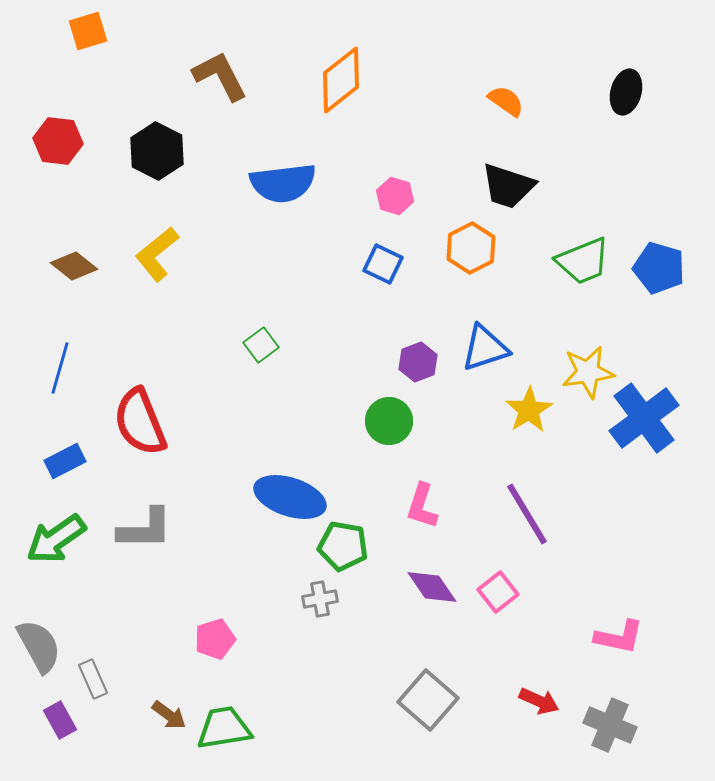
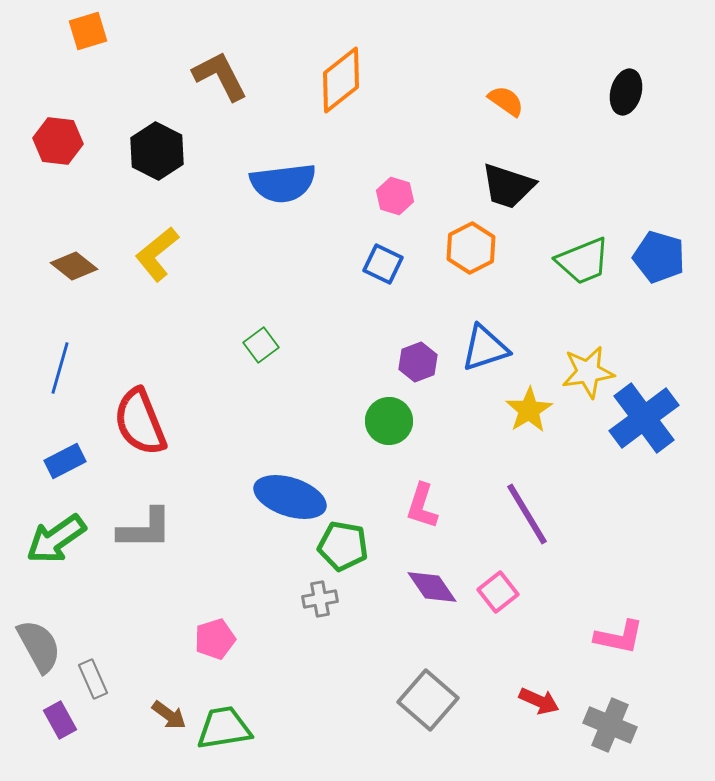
blue pentagon at (659, 268): moved 11 px up
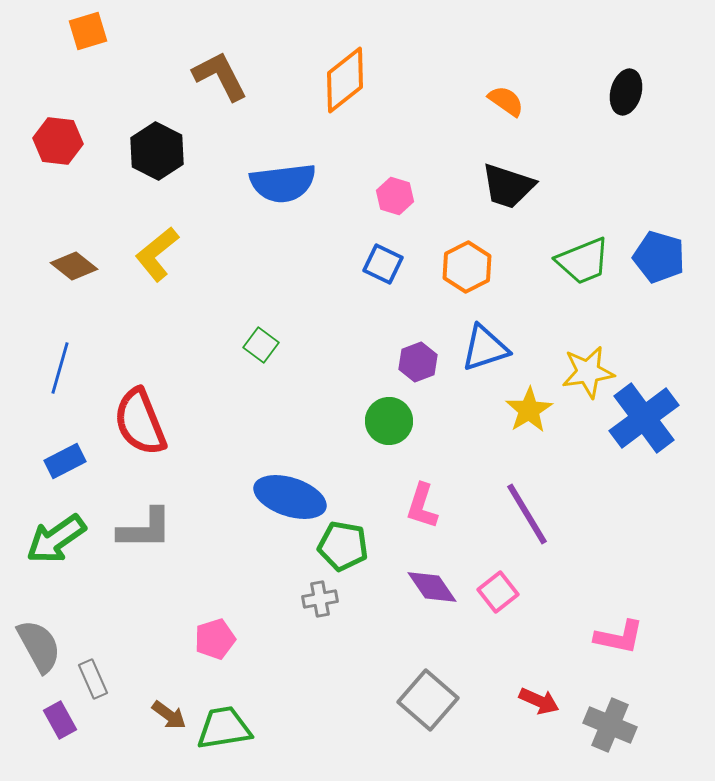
orange diamond at (341, 80): moved 4 px right
orange hexagon at (471, 248): moved 4 px left, 19 px down
green square at (261, 345): rotated 16 degrees counterclockwise
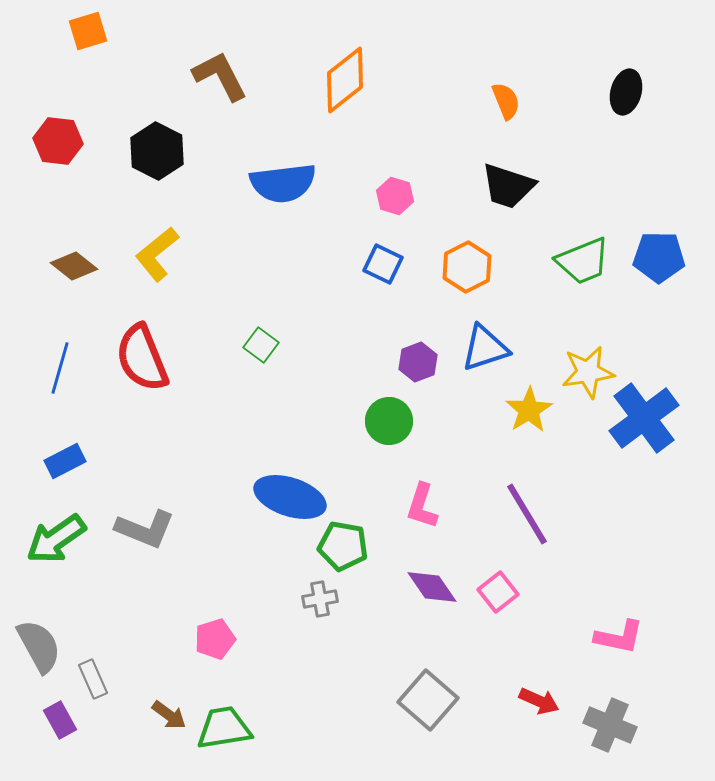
orange semicircle at (506, 101): rotated 33 degrees clockwise
blue pentagon at (659, 257): rotated 15 degrees counterclockwise
red semicircle at (140, 422): moved 2 px right, 64 px up
gray L-shape at (145, 529): rotated 22 degrees clockwise
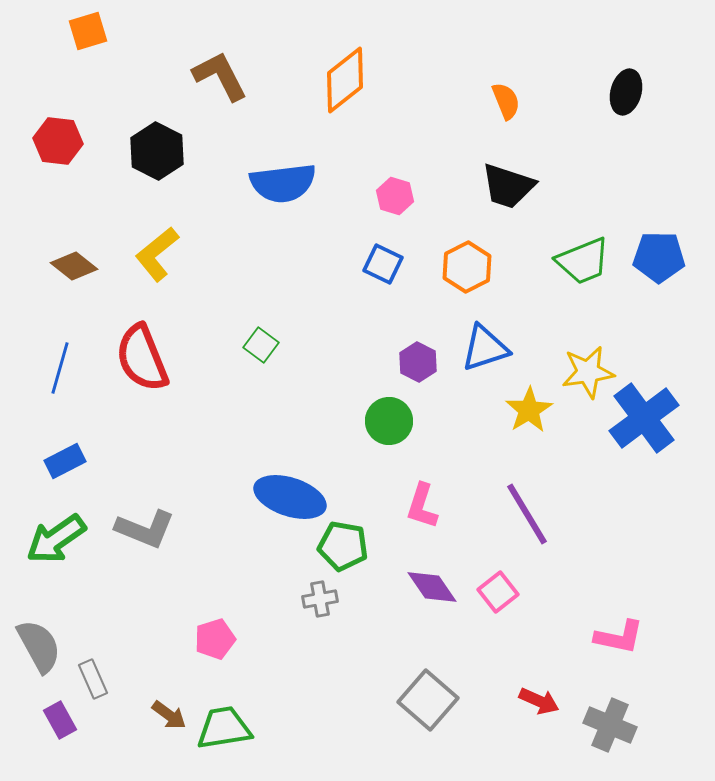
purple hexagon at (418, 362): rotated 12 degrees counterclockwise
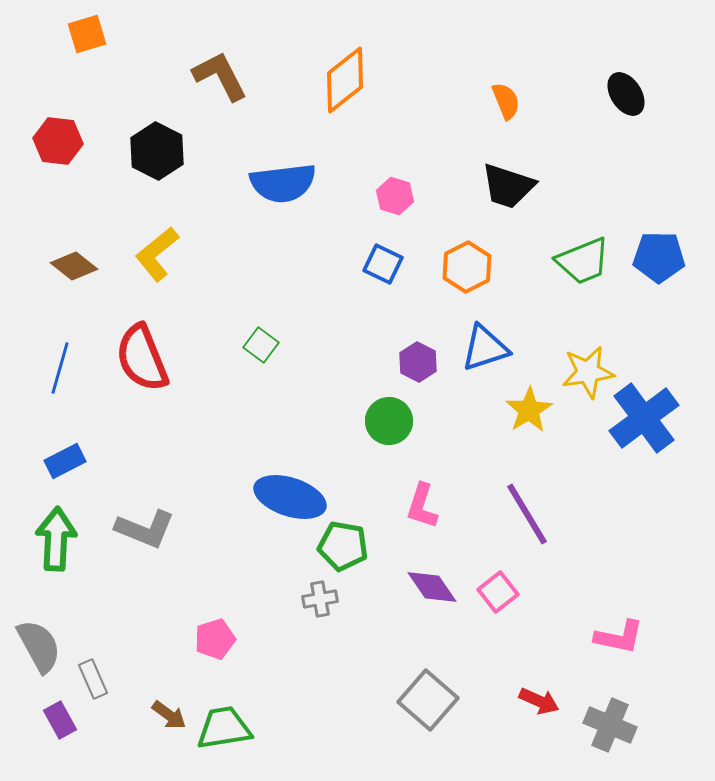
orange square at (88, 31): moved 1 px left, 3 px down
black ellipse at (626, 92): moved 2 px down; rotated 48 degrees counterclockwise
green arrow at (56, 539): rotated 128 degrees clockwise
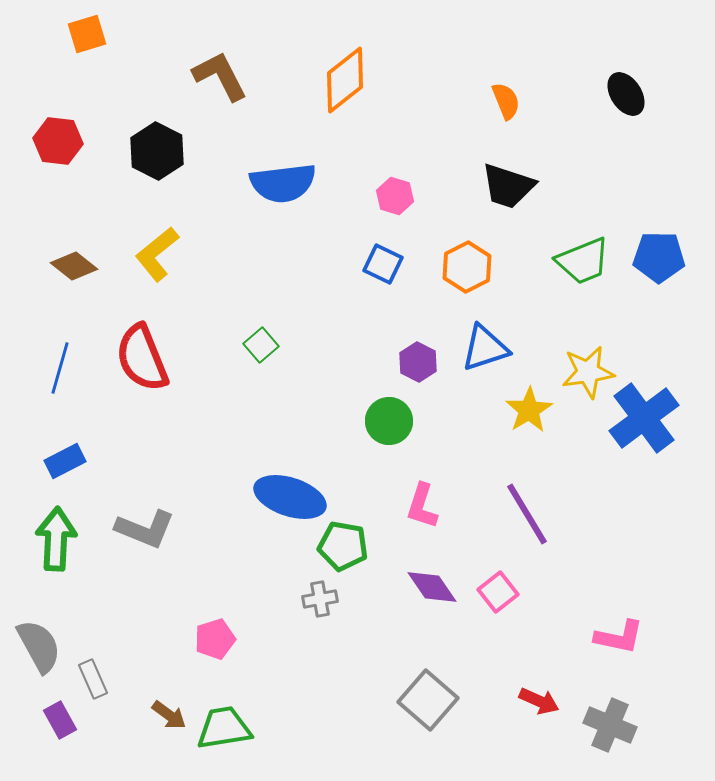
green square at (261, 345): rotated 12 degrees clockwise
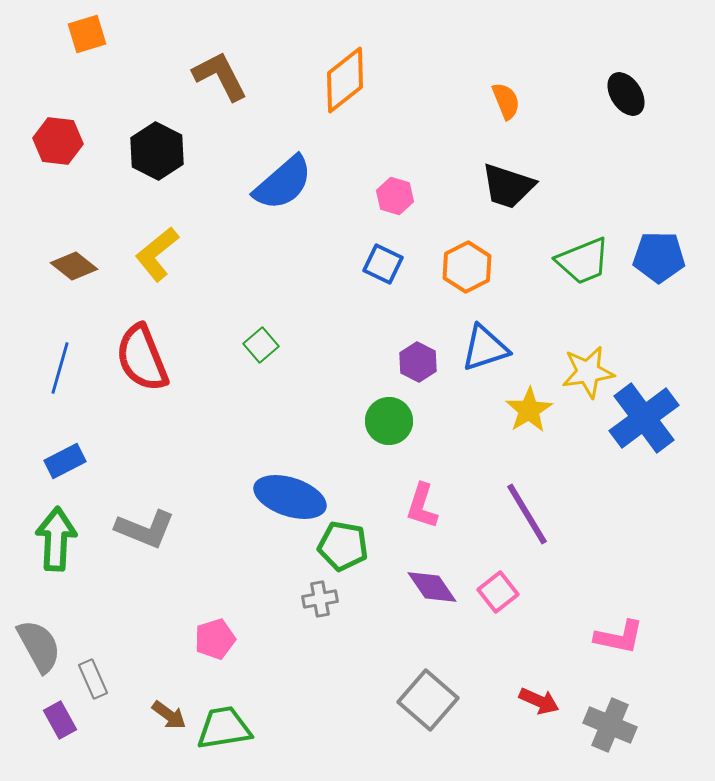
blue semicircle at (283, 183): rotated 34 degrees counterclockwise
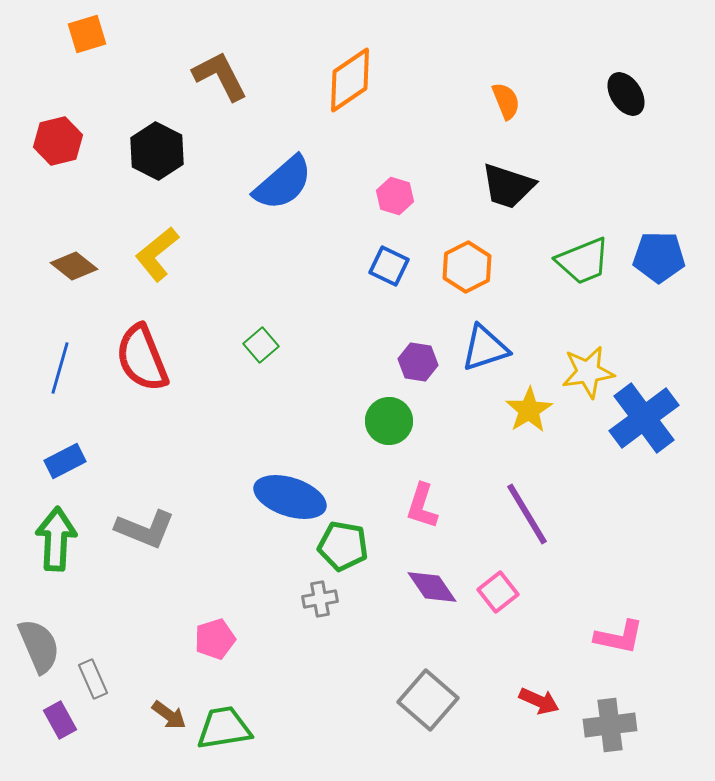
orange diamond at (345, 80): moved 5 px right; rotated 4 degrees clockwise
red hexagon at (58, 141): rotated 21 degrees counterclockwise
blue square at (383, 264): moved 6 px right, 2 px down
purple hexagon at (418, 362): rotated 18 degrees counterclockwise
gray semicircle at (39, 646): rotated 6 degrees clockwise
gray cross at (610, 725): rotated 30 degrees counterclockwise
